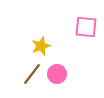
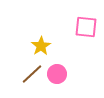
yellow star: rotated 12 degrees counterclockwise
brown line: rotated 10 degrees clockwise
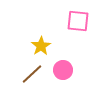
pink square: moved 8 px left, 6 px up
pink circle: moved 6 px right, 4 px up
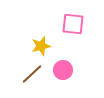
pink square: moved 5 px left, 3 px down
yellow star: rotated 18 degrees clockwise
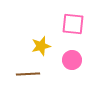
pink circle: moved 9 px right, 10 px up
brown line: moved 4 px left; rotated 40 degrees clockwise
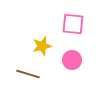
yellow star: moved 1 px right
brown line: rotated 20 degrees clockwise
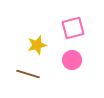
pink square: moved 4 px down; rotated 20 degrees counterclockwise
yellow star: moved 5 px left, 1 px up
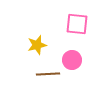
pink square: moved 4 px right, 4 px up; rotated 20 degrees clockwise
brown line: moved 20 px right; rotated 20 degrees counterclockwise
